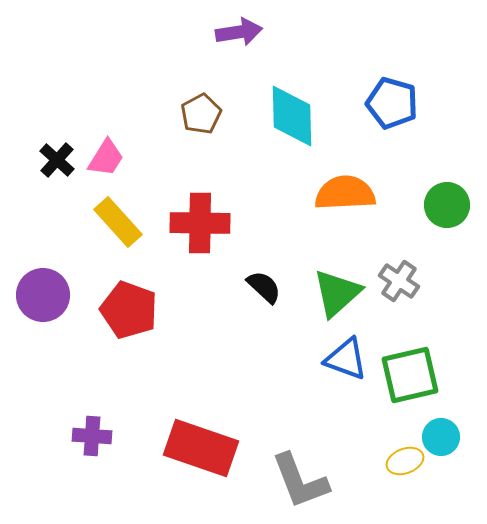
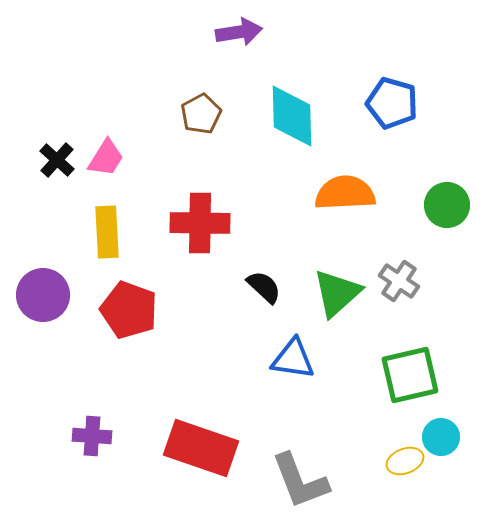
yellow rectangle: moved 11 px left, 10 px down; rotated 39 degrees clockwise
blue triangle: moved 53 px left; rotated 12 degrees counterclockwise
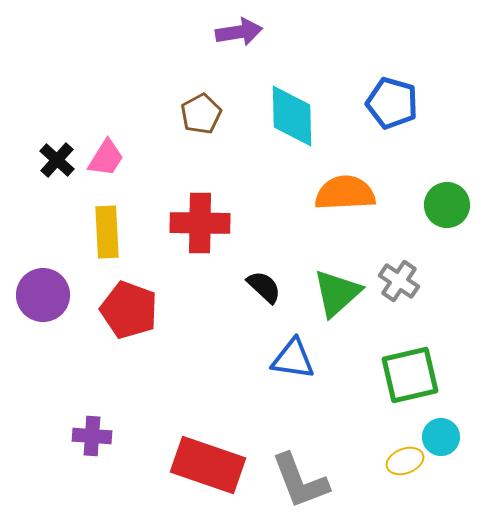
red rectangle: moved 7 px right, 17 px down
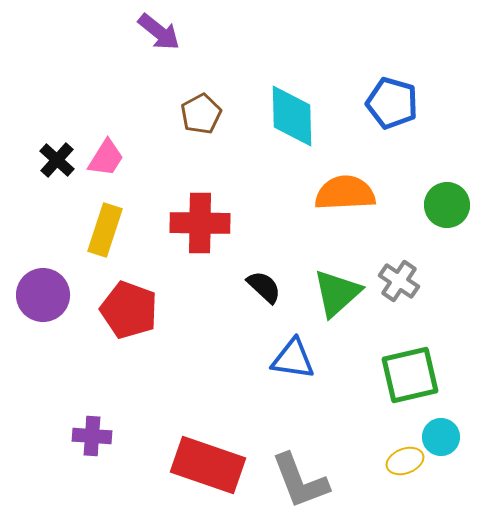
purple arrow: moved 80 px left; rotated 48 degrees clockwise
yellow rectangle: moved 2 px left, 2 px up; rotated 21 degrees clockwise
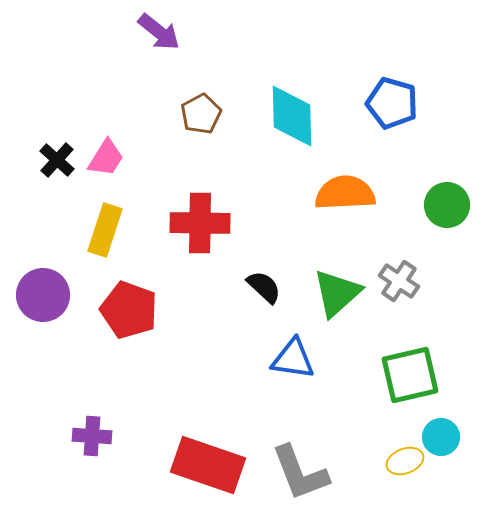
gray L-shape: moved 8 px up
